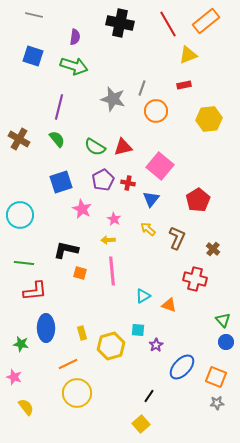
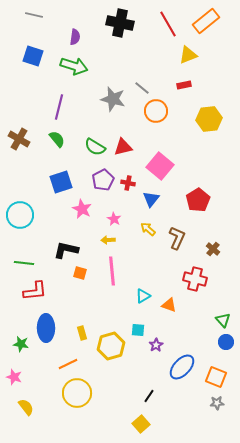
gray line at (142, 88): rotated 70 degrees counterclockwise
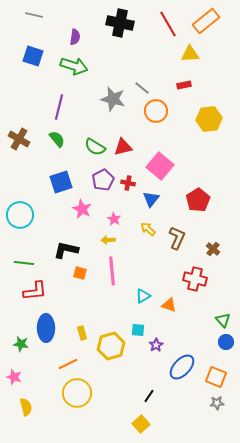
yellow triangle at (188, 55): moved 2 px right, 1 px up; rotated 18 degrees clockwise
yellow semicircle at (26, 407): rotated 24 degrees clockwise
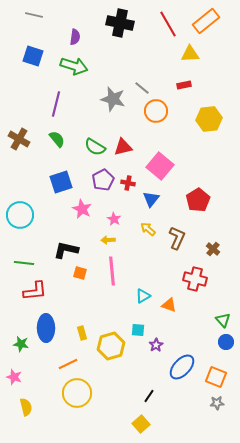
purple line at (59, 107): moved 3 px left, 3 px up
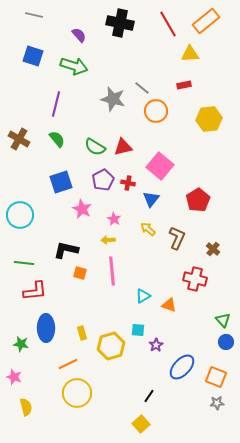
purple semicircle at (75, 37): moved 4 px right, 2 px up; rotated 49 degrees counterclockwise
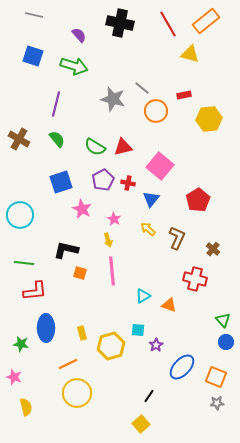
yellow triangle at (190, 54): rotated 18 degrees clockwise
red rectangle at (184, 85): moved 10 px down
yellow arrow at (108, 240): rotated 104 degrees counterclockwise
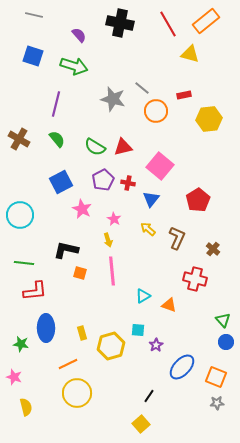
blue square at (61, 182): rotated 10 degrees counterclockwise
